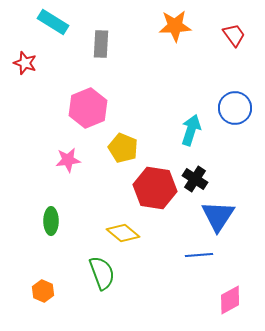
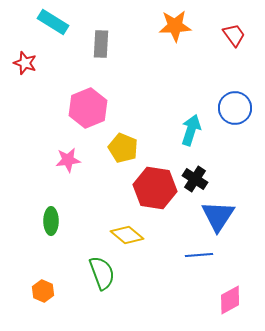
yellow diamond: moved 4 px right, 2 px down
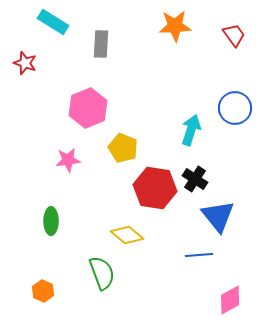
blue triangle: rotated 12 degrees counterclockwise
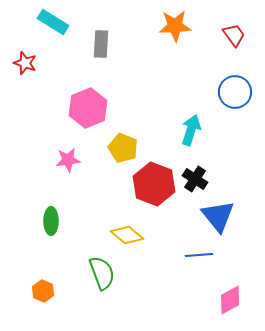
blue circle: moved 16 px up
red hexagon: moved 1 px left, 4 px up; rotated 12 degrees clockwise
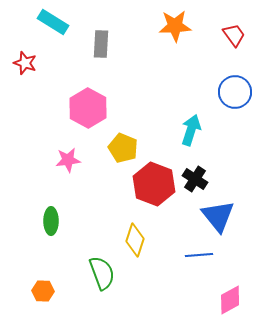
pink hexagon: rotated 9 degrees counterclockwise
yellow diamond: moved 8 px right, 5 px down; rotated 68 degrees clockwise
orange hexagon: rotated 20 degrees counterclockwise
